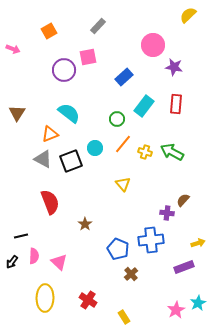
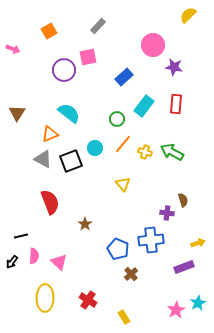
brown semicircle: rotated 120 degrees clockwise
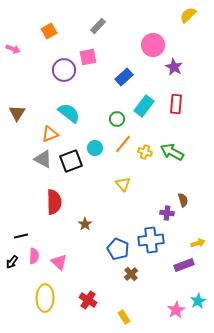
purple star: rotated 18 degrees clockwise
red semicircle: moved 4 px right; rotated 20 degrees clockwise
purple rectangle: moved 2 px up
cyan star: moved 2 px up
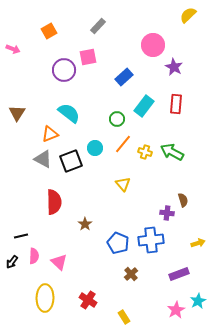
blue pentagon: moved 6 px up
purple rectangle: moved 5 px left, 9 px down
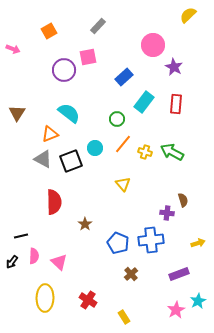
cyan rectangle: moved 4 px up
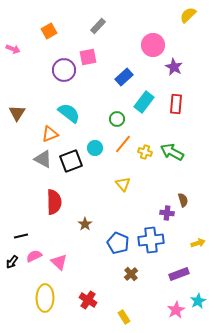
pink semicircle: rotated 119 degrees counterclockwise
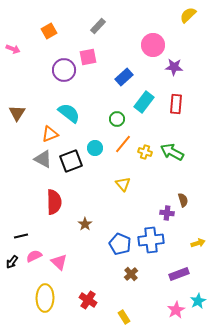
purple star: rotated 24 degrees counterclockwise
blue pentagon: moved 2 px right, 1 px down
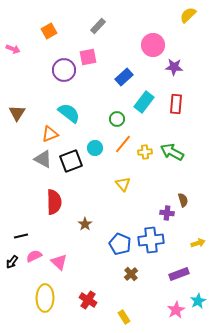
yellow cross: rotated 24 degrees counterclockwise
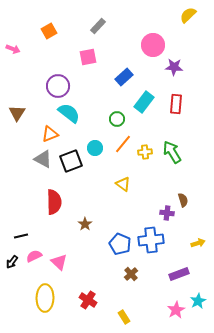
purple circle: moved 6 px left, 16 px down
green arrow: rotated 30 degrees clockwise
yellow triangle: rotated 14 degrees counterclockwise
